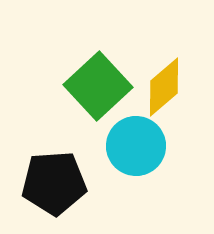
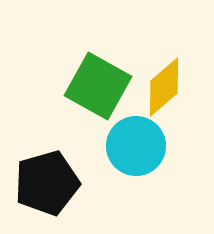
green square: rotated 18 degrees counterclockwise
black pentagon: moved 7 px left; rotated 12 degrees counterclockwise
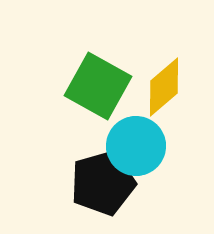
black pentagon: moved 56 px right
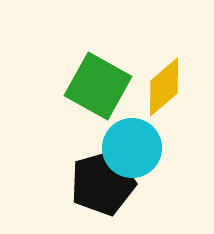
cyan circle: moved 4 px left, 2 px down
